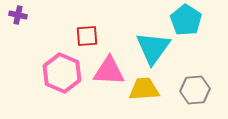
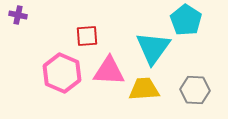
gray hexagon: rotated 8 degrees clockwise
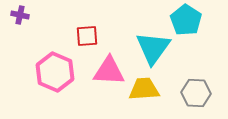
purple cross: moved 2 px right
pink hexagon: moved 7 px left, 1 px up
gray hexagon: moved 1 px right, 3 px down
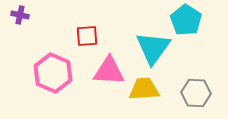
pink hexagon: moved 2 px left, 1 px down
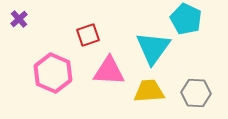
purple cross: moved 1 px left, 4 px down; rotated 36 degrees clockwise
cyan pentagon: moved 1 px up; rotated 8 degrees counterclockwise
red square: moved 1 px right, 1 px up; rotated 15 degrees counterclockwise
yellow trapezoid: moved 5 px right, 2 px down
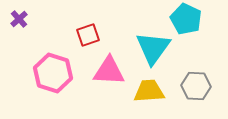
pink hexagon: rotated 6 degrees counterclockwise
gray hexagon: moved 7 px up
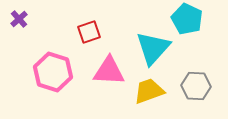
cyan pentagon: moved 1 px right
red square: moved 1 px right, 3 px up
cyan triangle: rotated 6 degrees clockwise
pink hexagon: moved 1 px up
yellow trapezoid: rotated 16 degrees counterclockwise
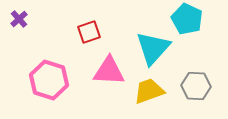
pink hexagon: moved 4 px left, 8 px down
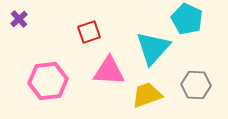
pink hexagon: moved 1 px left, 1 px down; rotated 24 degrees counterclockwise
gray hexagon: moved 1 px up
yellow trapezoid: moved 2 px left, 4 px down
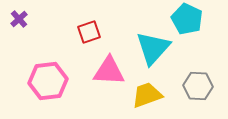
gray hexagon: moved 2 px right, 1 px down
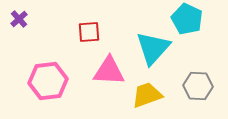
red square: rotated 15 degrees clockwise
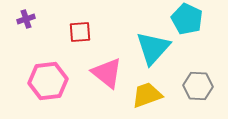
purple cross: moved 7 px right; rotated 24 degrees clockwise
red square: moved 9 px left
pink triangle: moved 2 px left, 2 px down; rotated 36 degrees clockwise
